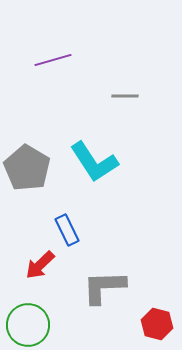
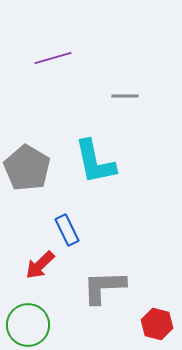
purple line: moved 2 px up
cyan L-shape: moved 1 px right; rotated 21 degrees clockwise
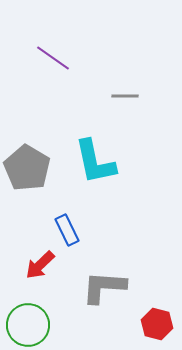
purple line: rotated 51 degrees clockwise
gray L-shape: rotated 6 degrees clockwise
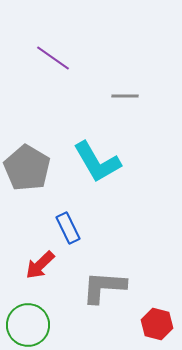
cyan L-shape: moved 2 px right; rotated 18 degrees counterclockwise
blue rectangle: moved 1 px right, 2 px up
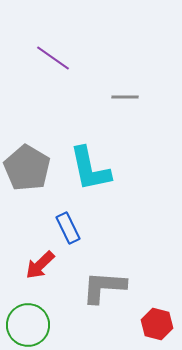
gray line: moved 1 px down
cyan L-shape: moved 7 px left, 7 px down; rotated 18 degrees clockwise
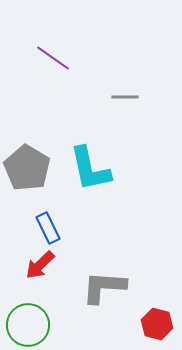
blue rectangle: moved 20 px left
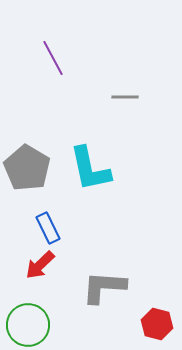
purple line: rotated 27 degrees clockwise
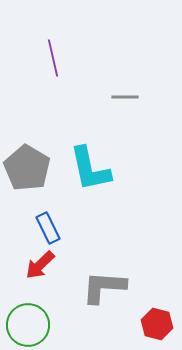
purple line: rotated 15 degrees clockwise
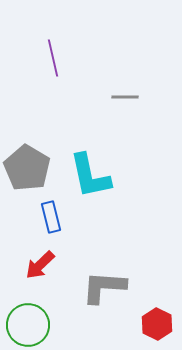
cyan L-shape: moved 7 px down
blue rectangle: moved 3 px right, 11 px up; rotated 12 degrees clockwise
red hexagon: rotated 12 degrees clockwise
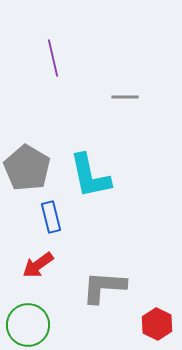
red arrow: moved 2 px left; rotated 8 degrees clockwise
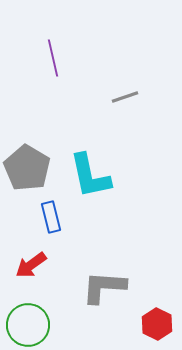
gray line: rotated 20 degrees counterclockwise
red arrow: moved 7 px left
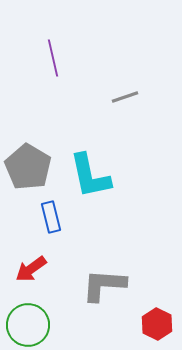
gray pentagon: moved 1 px right, 1 px up
red arrow: moved 4 px down
gray L-shape: moved 2 px up
